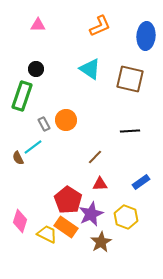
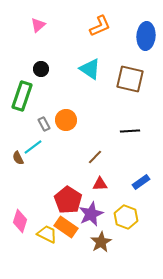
pink triangle: rotated 42 degrees counterclockwise
black circle: moved 5 px right
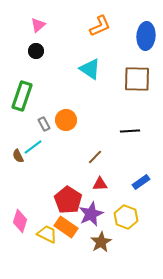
black circle: moved 5 px left, 18 px up
brown square: moved 7 px right; rotated 12 degrees counterclockwise
brown semicircle: moved 2 px up
